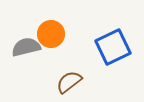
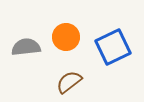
orange circle: moved 15 px right, 3 px down
gray semicircle: rotated 8 degrees clockwise
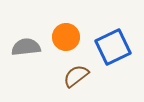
brown semicircle: moved 7 px right, 6 px up
